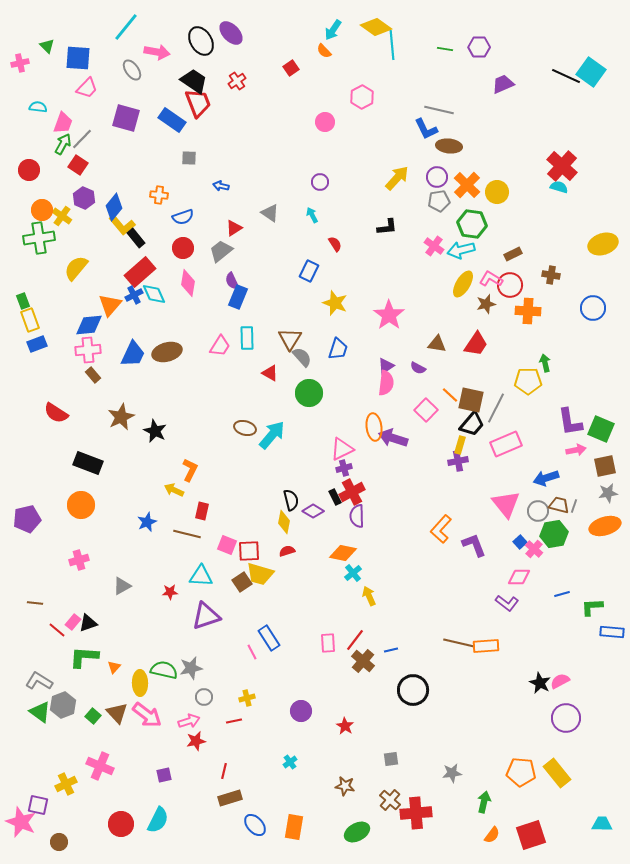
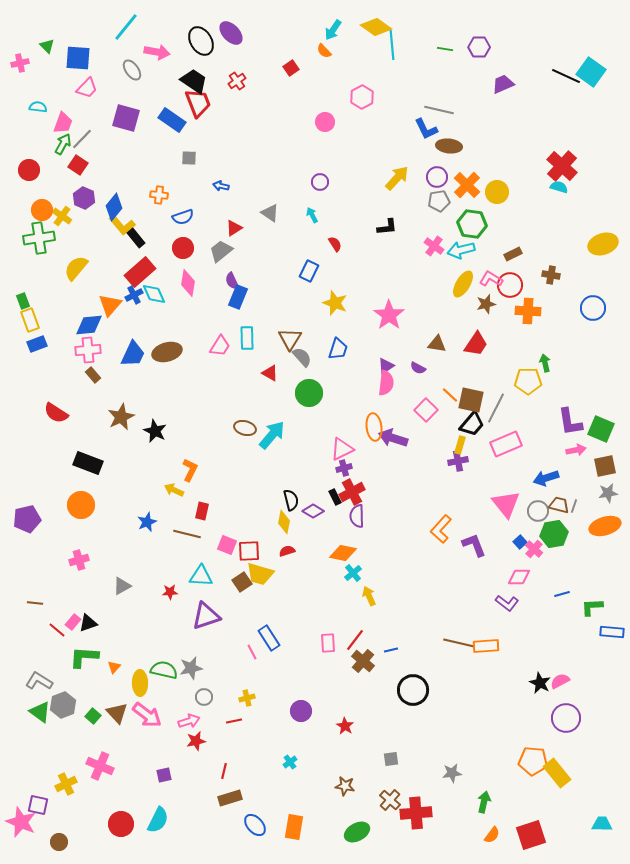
orange pentagon at (521, 772): moved 12 px right, 11 px up
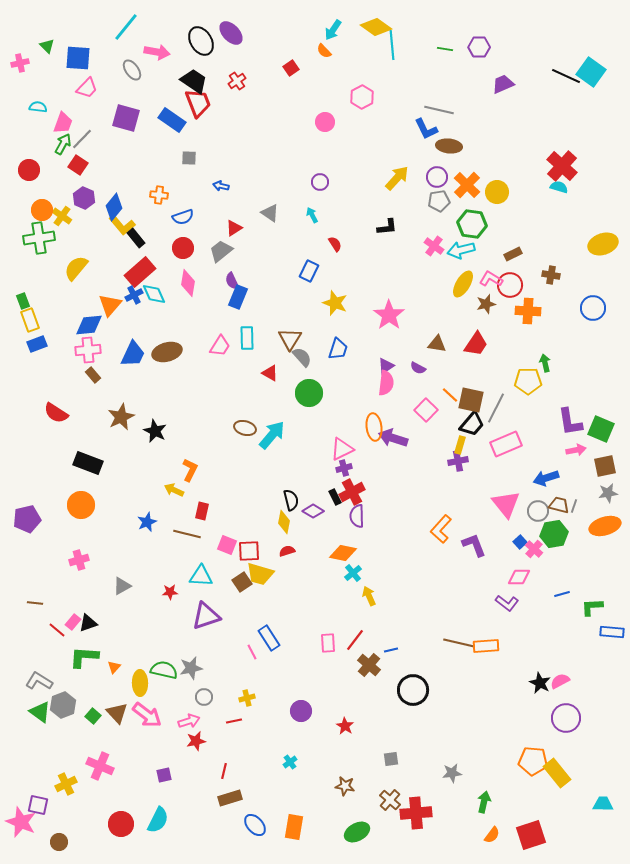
brown cross at (363, 661): moved 6 px right, 4 px down
cyan trapezoid at (602, 824): moved 1 px right, 20 px up
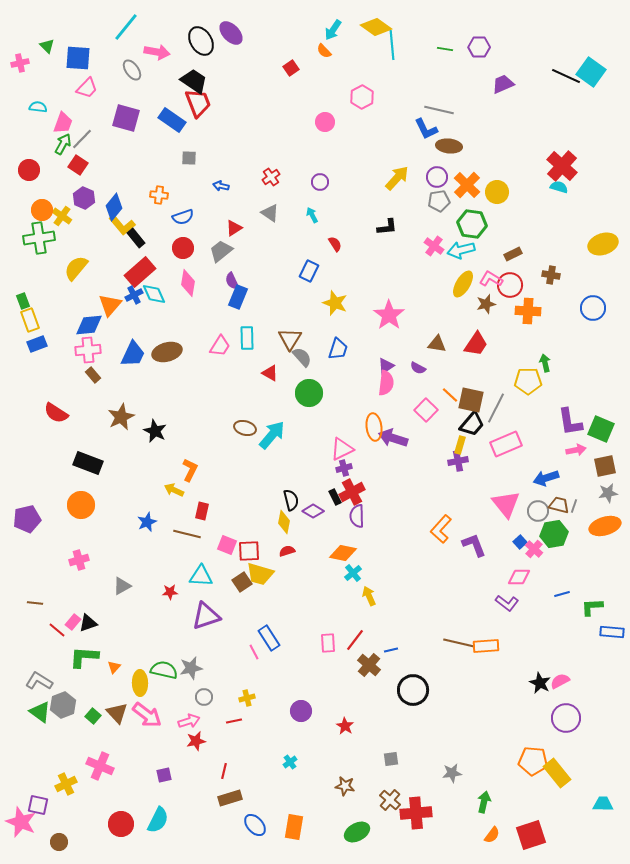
red cross at (237, 81): moved 34 px right, 96 px down
pink line at (252, 652): moved 2 px right
